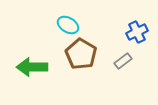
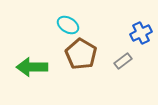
blue cross: moved 4 px right, 1 px down
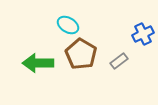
blue cross: moved 2 px right, 1 px down
gray rectangle: moved 4 px left
green arrow: moved 6 px right, 4 px up
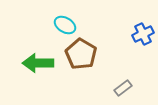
cyan ellipse: moved 3 px left
gray rectangle: moved 4 px right, 27 px down
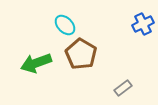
cyan ellipse: rotated 15 degrees clockwise
blue cross: moved 10 px up
green arrow: moved 2 px left; rotated 20 degrees counterclockwise
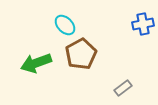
blue cross: rotated 15 degrees clockwise
brown pentagon: rotated 12 degrees clockwise
